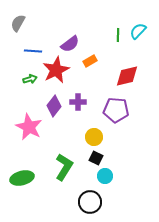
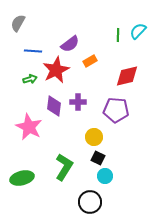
purple diamond: rotated 30 degrees counterclockwise
black square: moved 2 px right
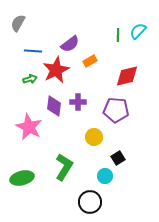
black square: moved 20 px right; rotated 32 degrees clockwise
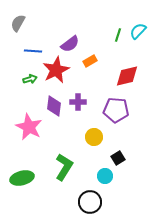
green line: rotated 16 degrees clockwise
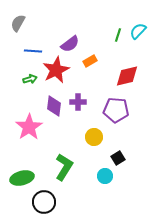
pink star: rotated 12 degrees clockwise
black circle: moved 46 px left
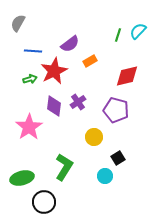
red star: moved 2 px left, 1 px down
purple cross: rotated 35 degrees counterclockwise
purple pentagon: rotated 10 degrees clockwise
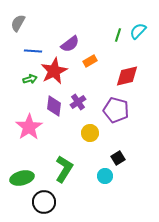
yellow circle: moved 4 px left, 4 px up
green L-shape: moved 2 px down
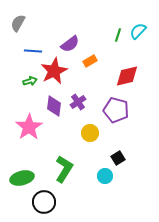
green arrow: moved 2 px down
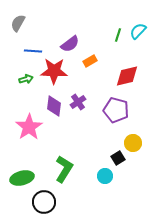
red star: rotated 28 degrees clockwise
green arrow: moved 4 px left, 2 px up
yellow circle: moved 43 px right, 10 px down
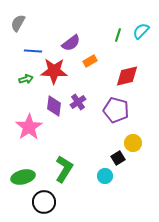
cyan semicircle: moved 3 px right
purple semicircle: moved 1 px right, 1 px up
green ellipse: moved 1 px right, 1 px up
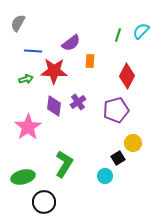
orange rectangle: rotated 56 degrees counterclockwise
red diamond: rotated 50 degrees counterclockwise
purple pentagon: rotated 30 degrees counterclockwise
pink star: moved 1 px left
green L-shape: moved 5 px up
